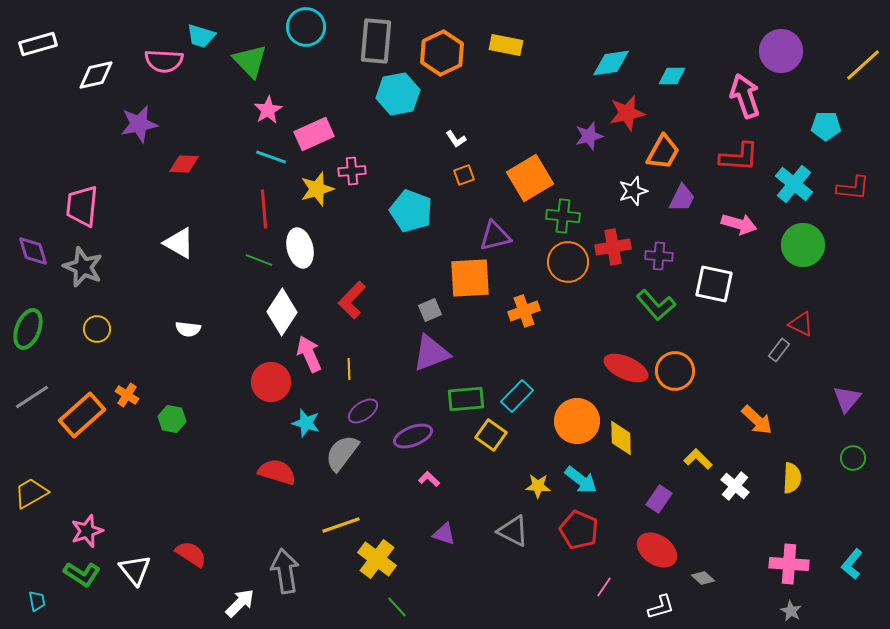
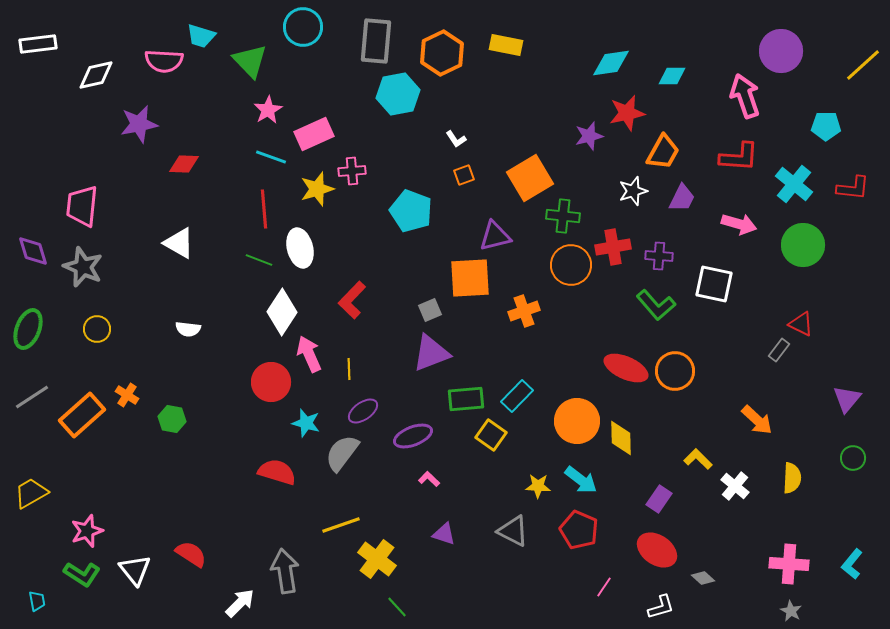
cyan circle at (306, 27): moved 3 px left
white rectangle at (38, 44): rotated 9 degrees clockwise
orange circle at (568, 262): moved 3 px right, 3 px down
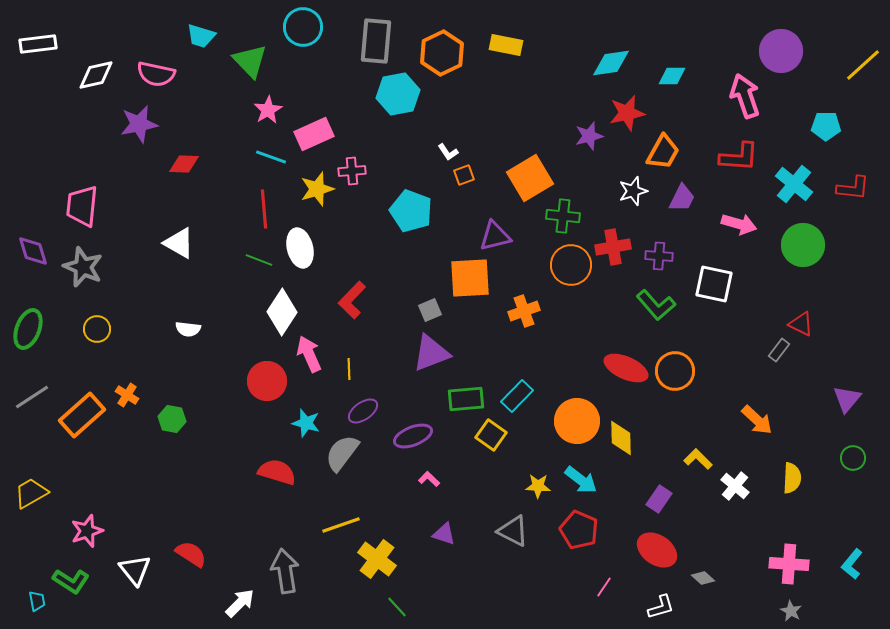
pink semicircle at (164, 61): moved 8 px left, 13 px down; rotated 9 degrees clockwise
white L-shape at (456, 139): moved 8 px left, 13 px down
red circle at (271, 382): moved 4 px left, 1 px up
green L-shape at (82, 574): moved 11 px left, 7 px down
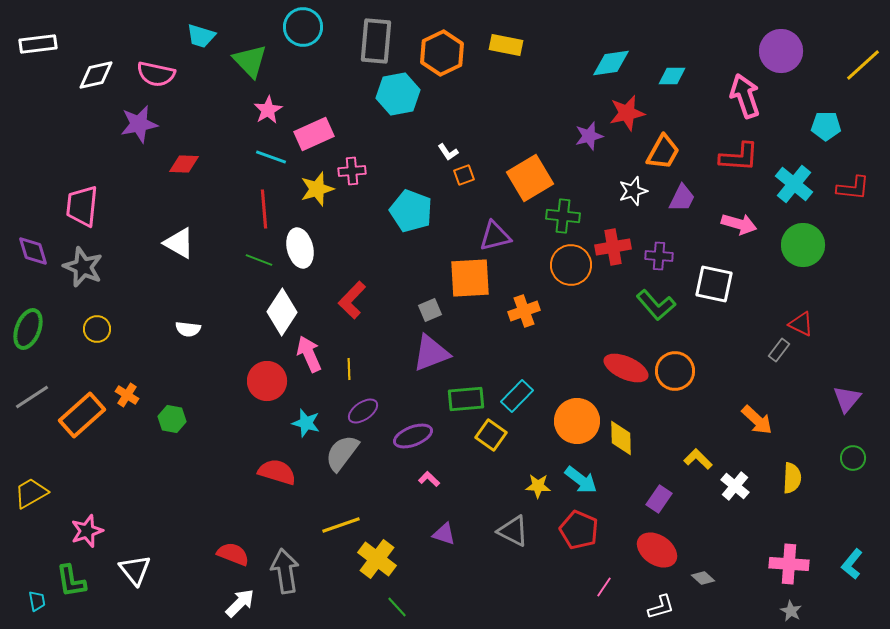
red semicircle at (191, 554): moved 42 px right; rotated 12 degrees counterclockwise
green L-shape at (71, 581): rotated 48 degrees clockwise
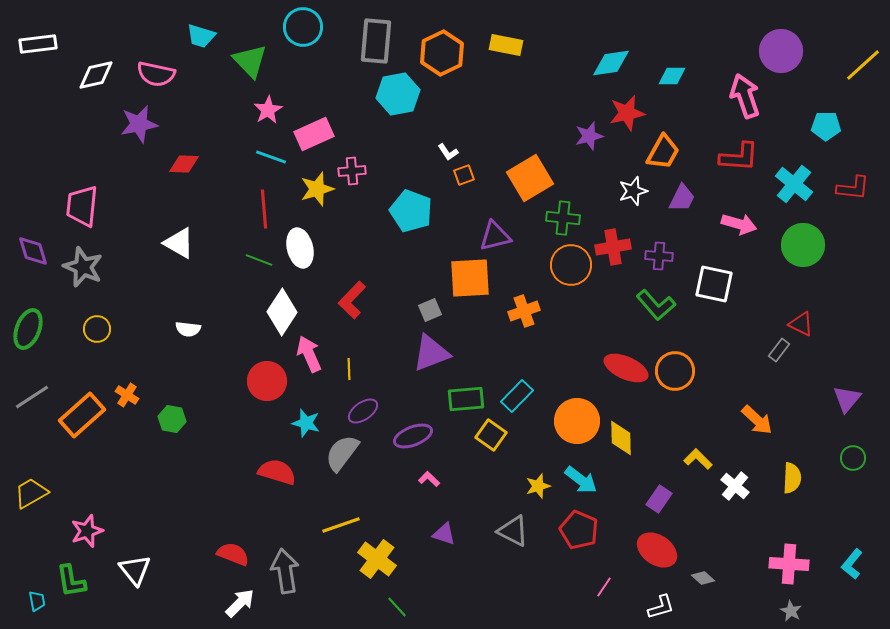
green cross at (563, 216): moved 2 px down
yellow star at (538, 486): rotated 20 degrees counterclockwise
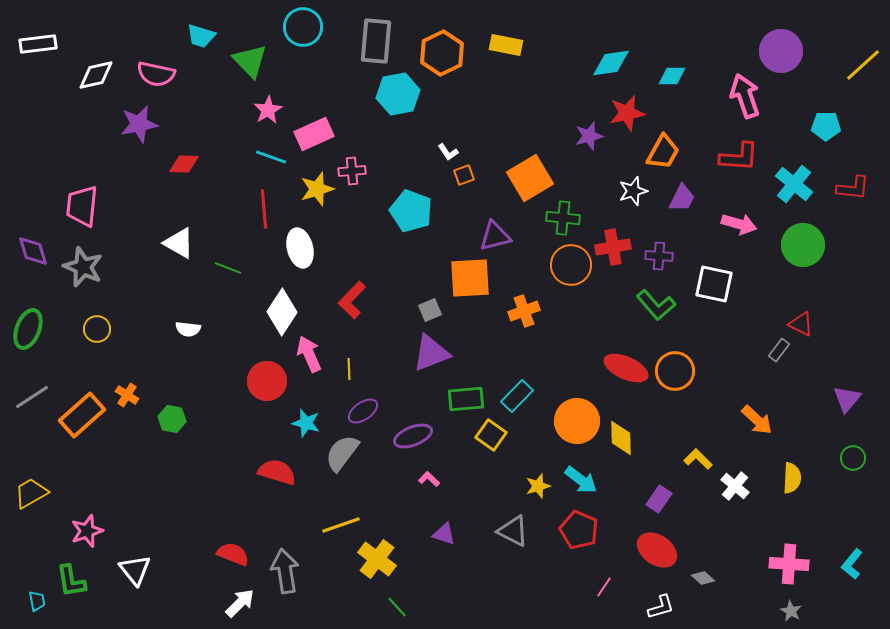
green line at (259, 260): moved 31 px left, 8 px down
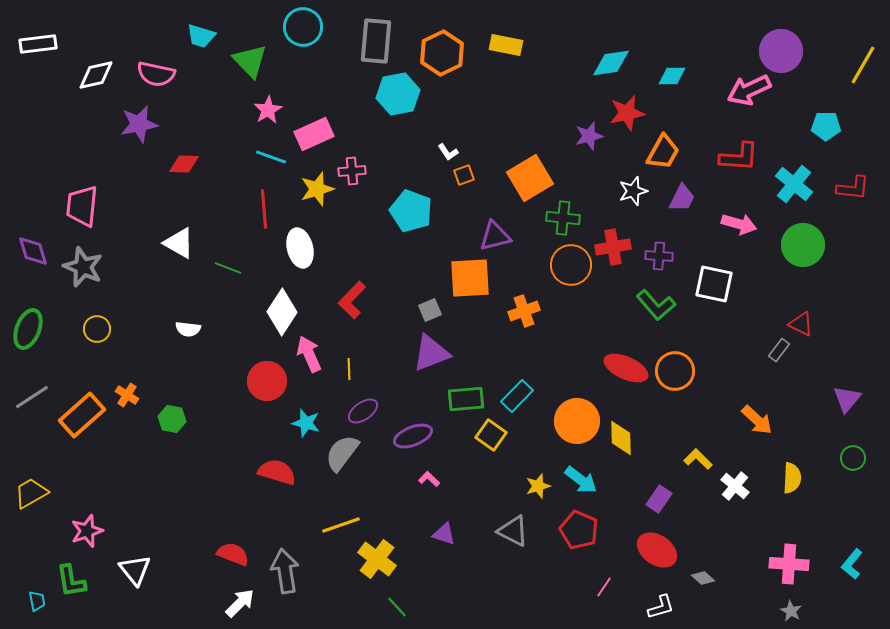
yellow line at (863, 65): rotated 18 degrees counterclockwise
pink arrow at (745, 96): moved 4 px right, 6 px up; rotated 96 degrees counterclockwise
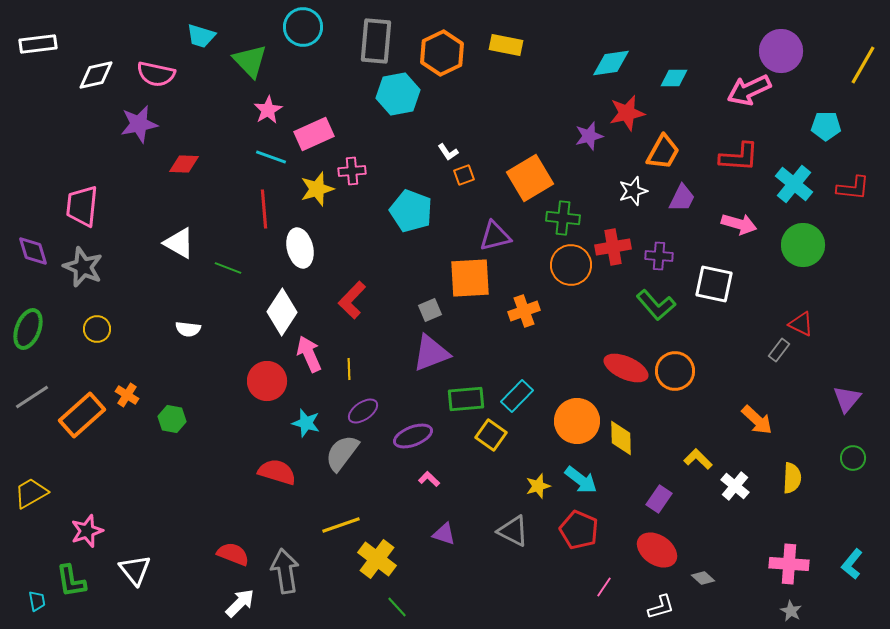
cyan diamond at (672, 76): moved 2 px right, 2 px down
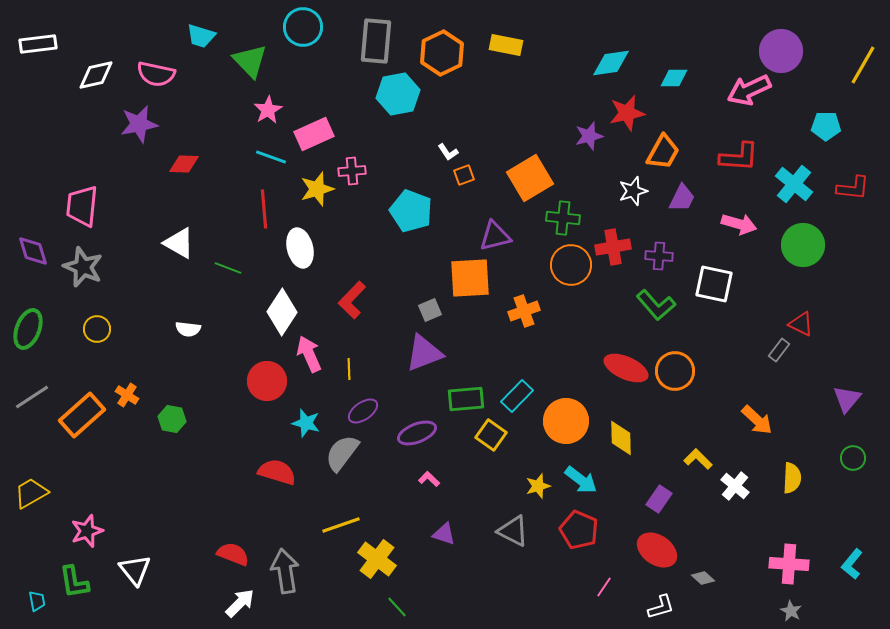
purple triangle at (431, 353): moved 7 px left
orange circle at (577, 421): moved 11 px left
purple ellipse at (413, 436): moved 4 px right, 3 px up
green L-shape at (71, 581): moved 3 px right, 1 px down
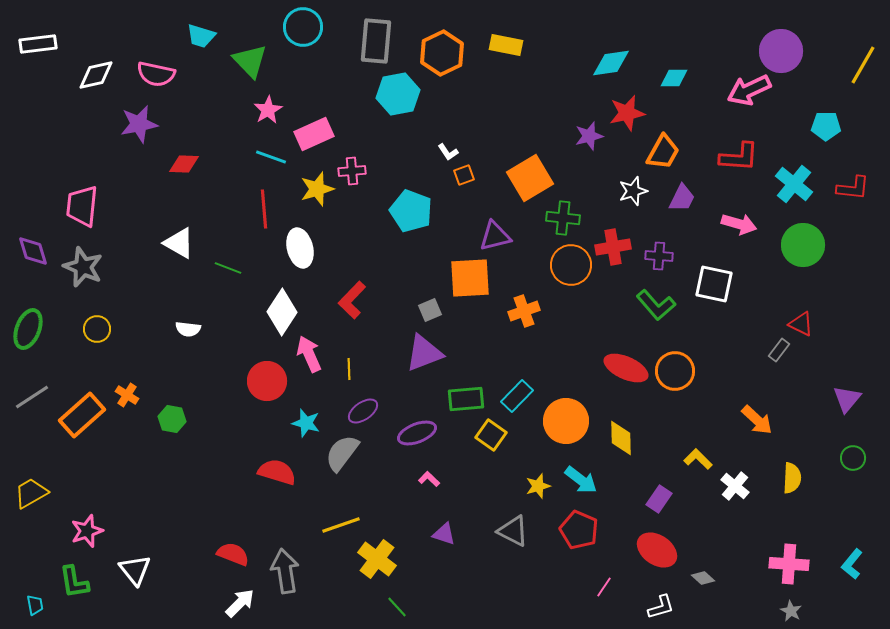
cyan trapezoid at (37, 601): moved 2 px left, 4 px down
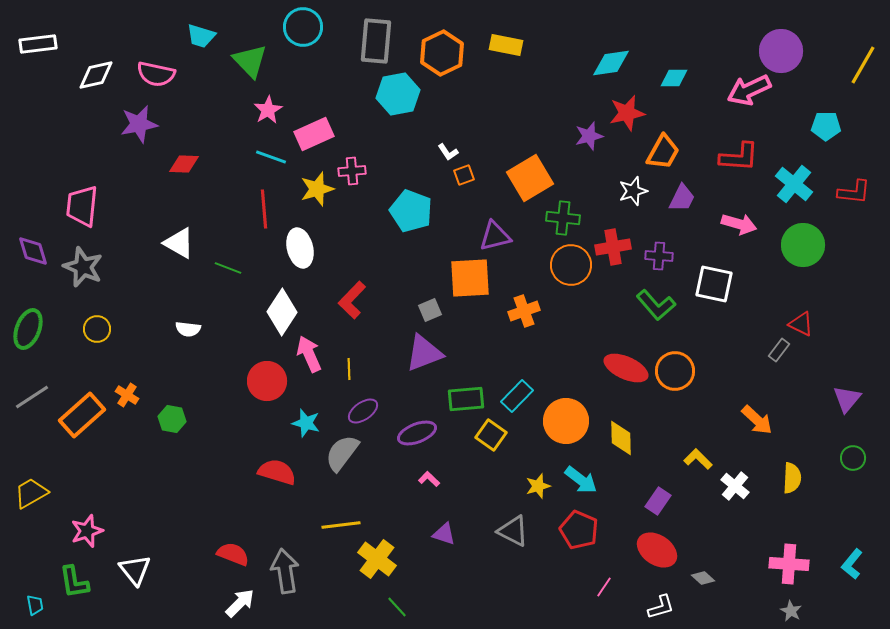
red L-shape at (853, 188): moved 1 px right, 4 px down
purple rectangle at (659, 499): moved 1 px left, 2 px down
yellow line at (341, 525): rotated 12 degrees clockwise
